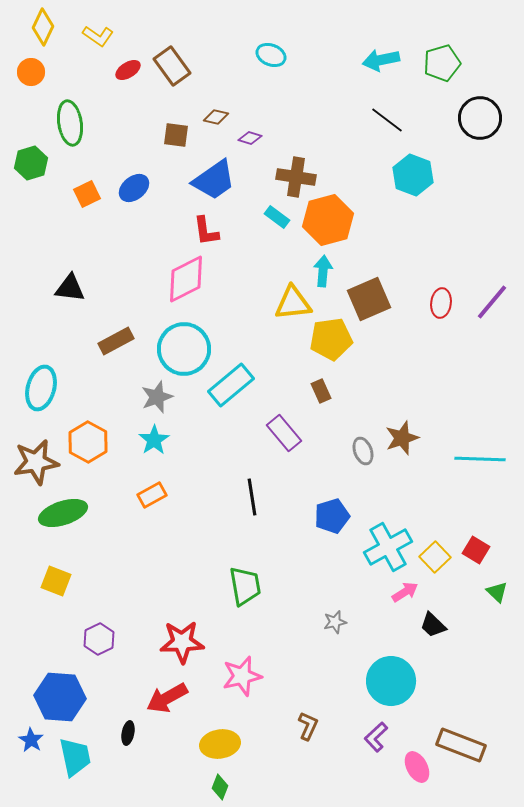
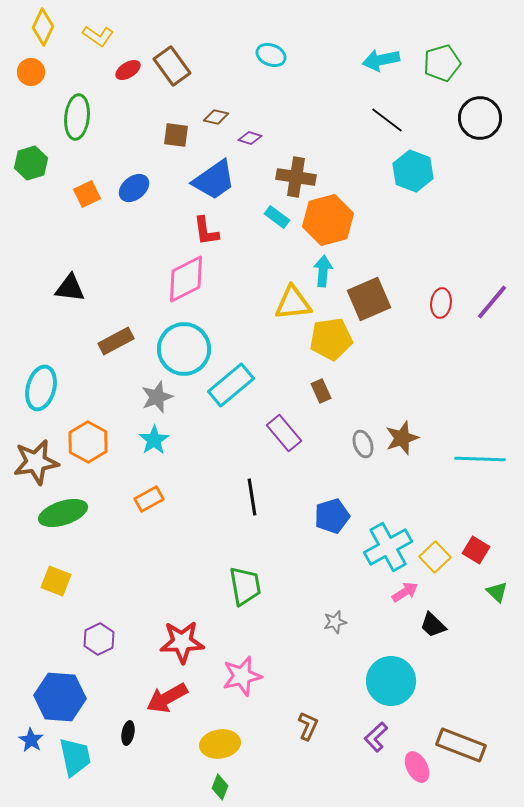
green ellipse at (70, 123): moved 7 px right, 6 px up; rotated 15 degrees clockwise
cyan hexagon at (413, 175): moved 4 px up
gray ellipse at (363, 451): moved 7 px up
orange rectangle at (152, 495): moved 3 px left, 4 px down
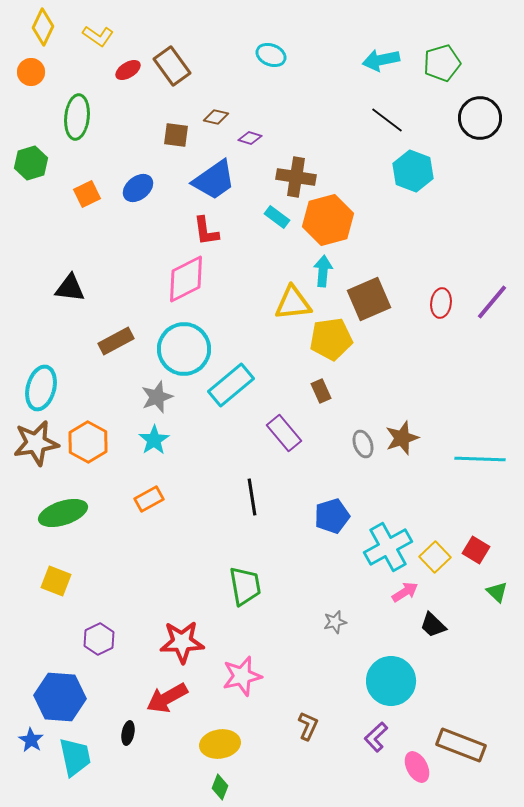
blue ellipse at (134, 188): moved 4 px right
brown star at (36, 462): moved 19 px up
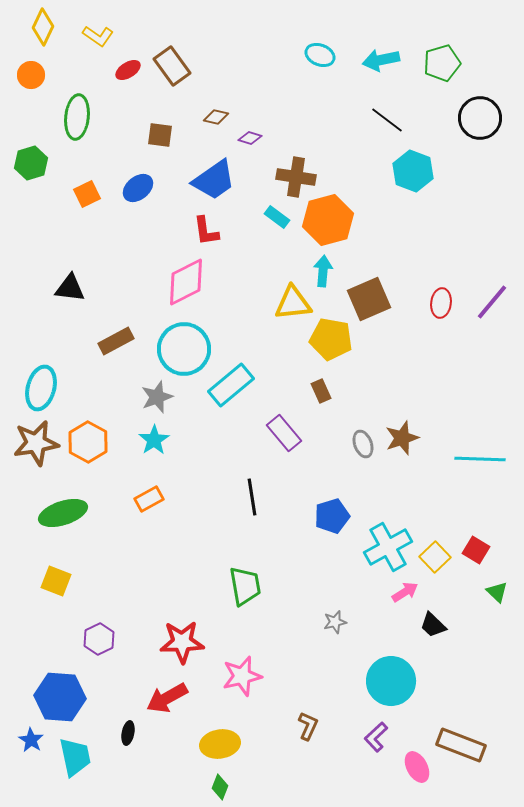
cyan ellipse at (271, 55): moved 49 px right
orange circle at (31, 72): moved 3 px down
brown square at (176, 135): moved 16 px left
pink diamond at (186, 279): moved 3 px down
yellow pentagon at (331, 339): rotated 18 degrees clockwise
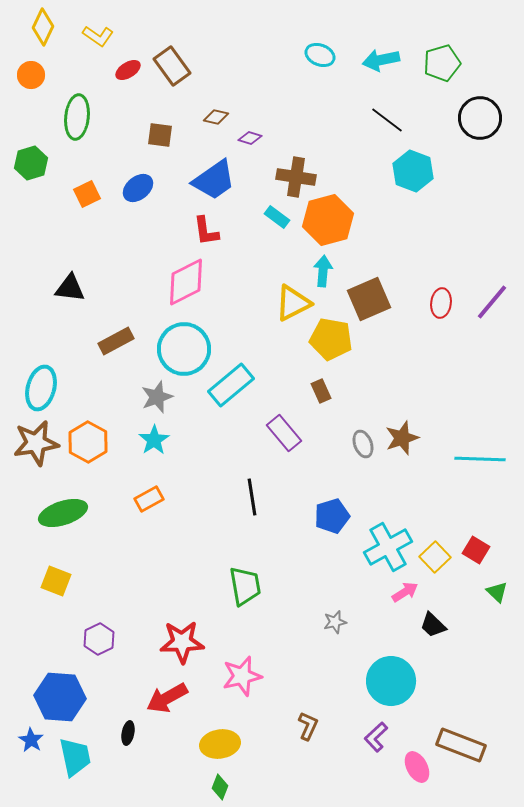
yellow triangle at (293, 303): rotated 21 degrees counterclockwise
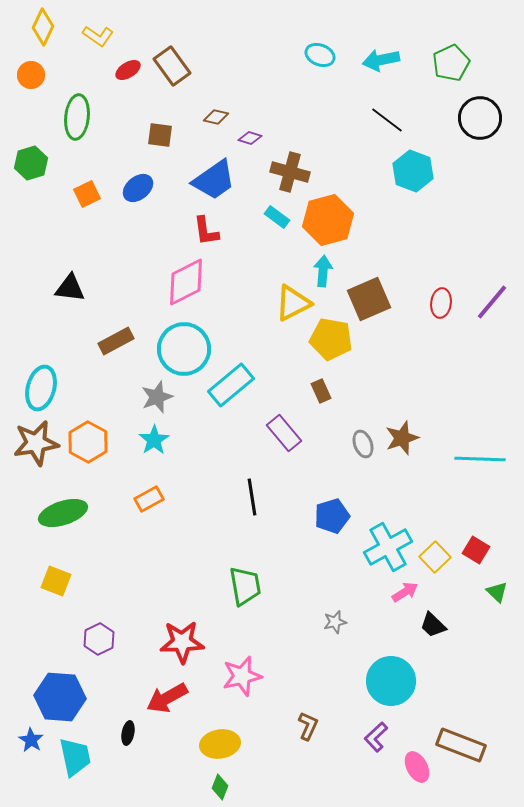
green pentagon at (442, 63): moved 9 px right; rotated 9 degrees counterclockwise
brown cross at (296, 177): moved 6 px left, 5 px up; rotated 6 degrees clockwise
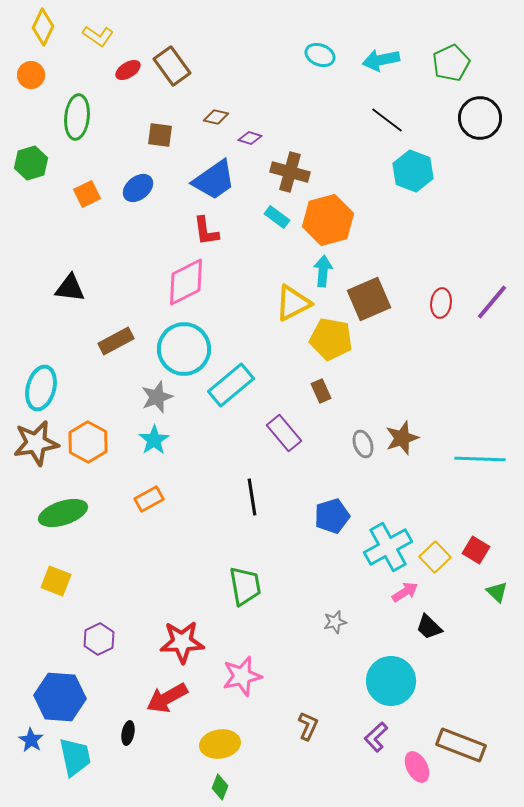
black trapezoid at (433, 625): moved 4 px left, 2 px down
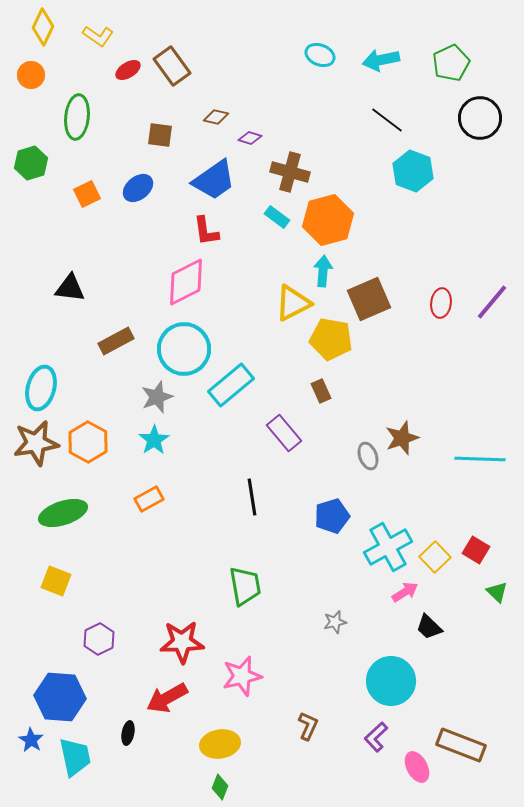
gray ellipse at (363, 444): moved 5 px right, 12 px down
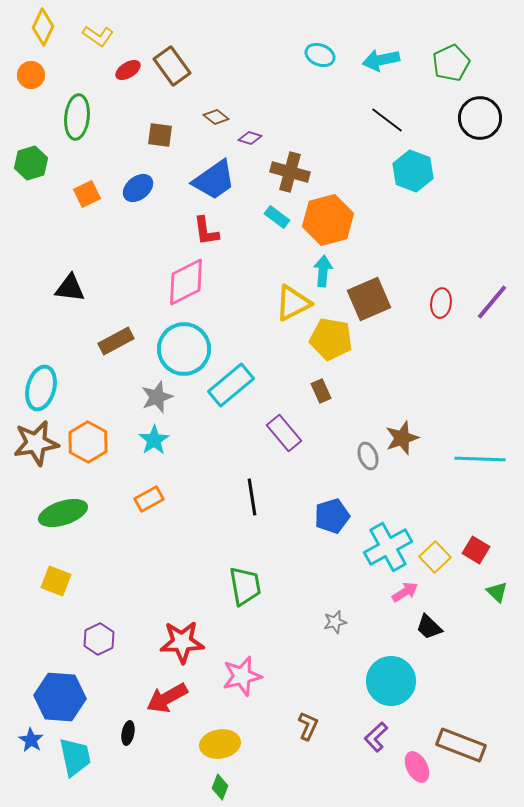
brown diamond at (216, 117): rotated 25 degrees clockwise
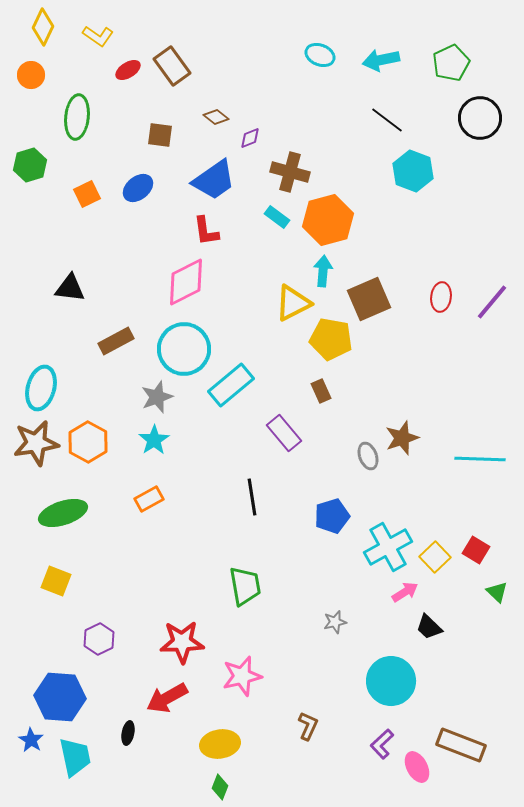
purple diamond at (250, 138): rotated 40 degrees counterclockwise
green hexagon at (31, 163): moved 1 px left, 2 px down
red ellipse at (441, 303): moved 6 px up
purple L-shape at (376, 737): moved 6 px right, 7 px down
